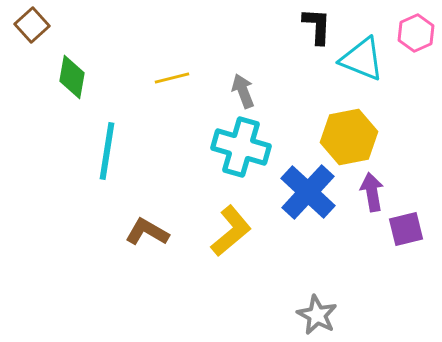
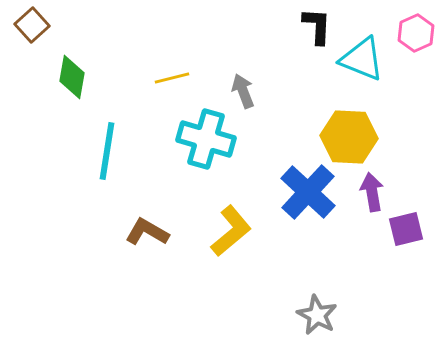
yellow hexagon: rotated 14 degrees clockwise
cyan cross: moved 35 px left, 8 px up
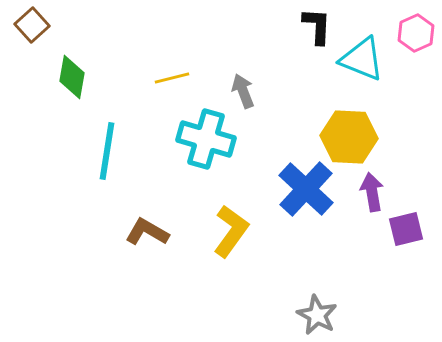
blue cross: moved 2 px left, 3 px up
yellow L-shape: rotated 14 degrees counterclockwise
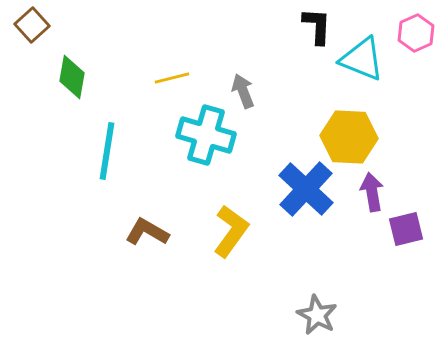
cyan cross: moved 4 px up
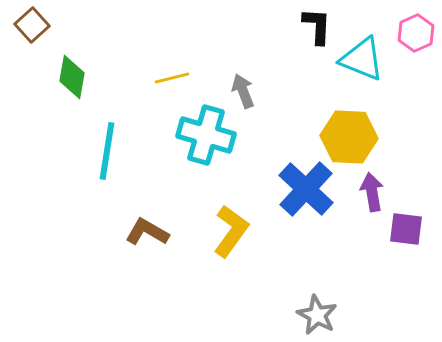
purple square: rotated 21 degrees clockwise
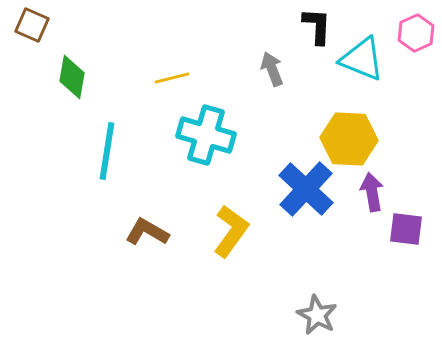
brown square: rotated 24 degrees counterclockwise
gray arrow: moved 29 px right, 22 px up
yellow hexagon: moved 2 px down
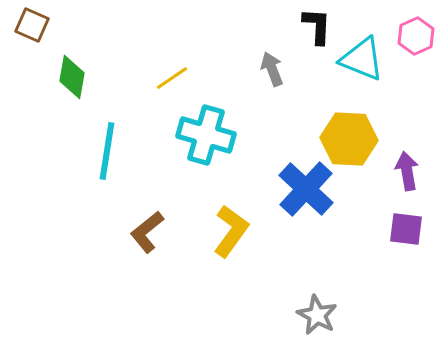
pink hexagon: moved 3 px down
yellow line: rotated 20 degrees counterclockwise
purple arrow: moved 35 px right, 21 px up
brown L-shape: rotated 69 degrees counterclockwise
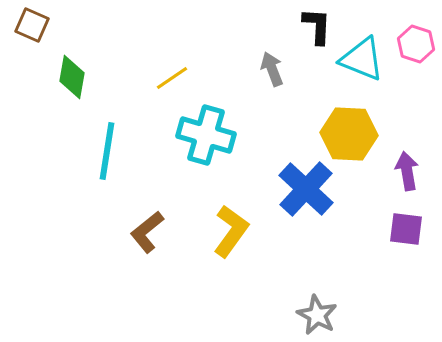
pink hexagon: moved 8 px down; rotated 18 degrees counterclockwise
yellow hexagon: moved 5 px up
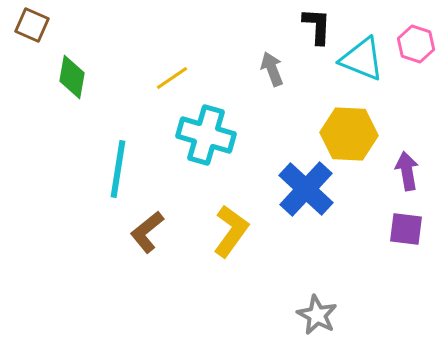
cyan line: moved 11 px right, 18 px down
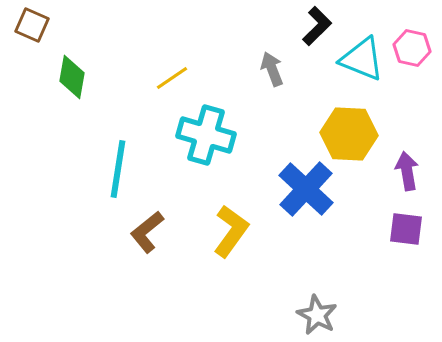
black L-shape: rotated 42 degrees clockwise
pink hexagon: moved 4 px left, 4 px down; rotated 6 degrees counterclockwise
